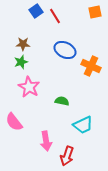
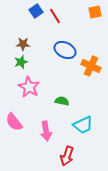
pink arrow: moved 10 px up
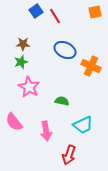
red arrow: moved 2 px right, 1 px up
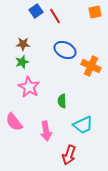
green star: moved 1 px right
green semicircle: rotated 104 degrees counterclockwise
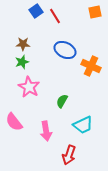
green semicircle: rotated 32 degrees clockwise
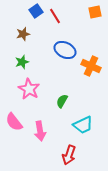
brown star: moved 10 px up; rotated 16 degrees counterclockwise
pink star: moved 2 px down
pink arrow: moved 6 px left
